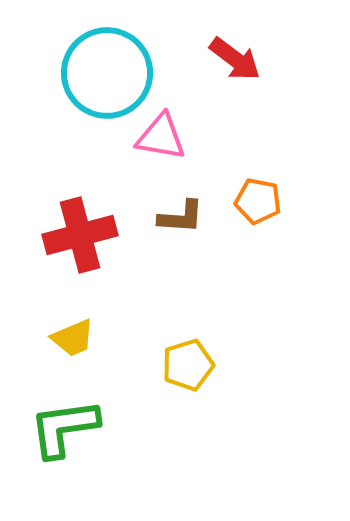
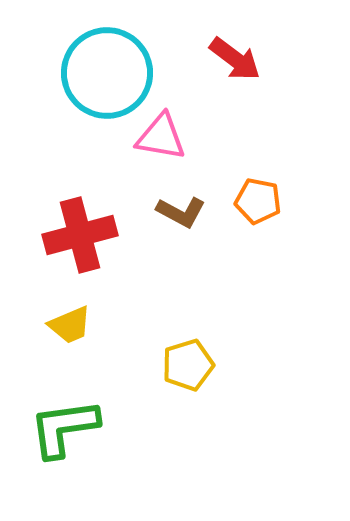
brown L-shape: moved 5 px up; rotated 24 degrees clockwise
yellow trapezoid: moved 3 px left, 13 px up
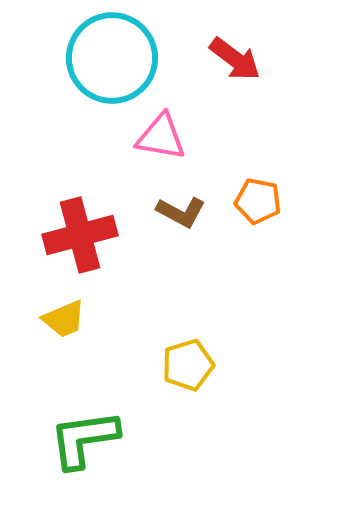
cyan circle: moved 5 px right, 15 px up
yellow trapezoid: moved 6 px left, 6 px up
green L-shape: moved 20 px right, 11 px down
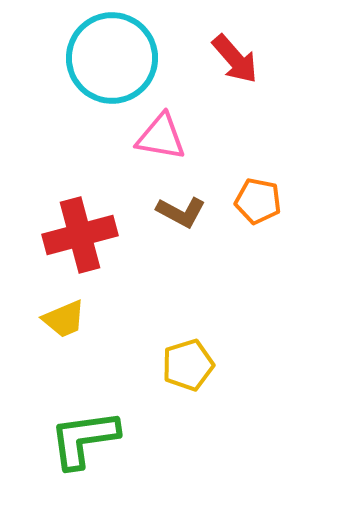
red arrow: rotated 12 degrees clockwise
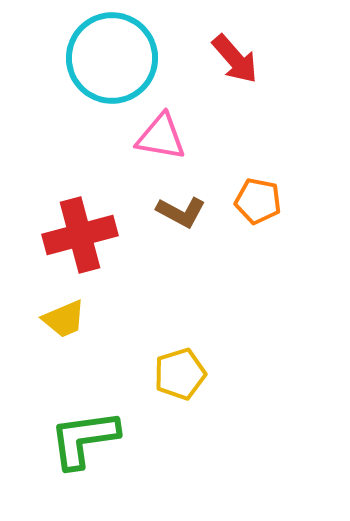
yellow pentagon: moved 8 px left, 9 px down
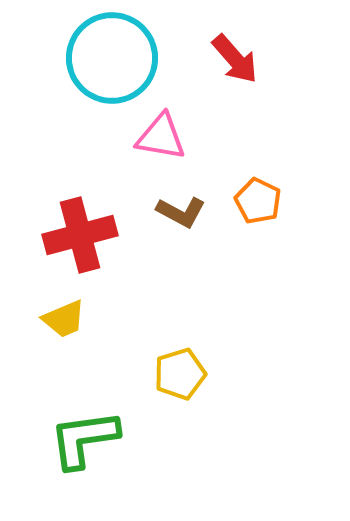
orange pentagon: rotated 15 degrees clockwise
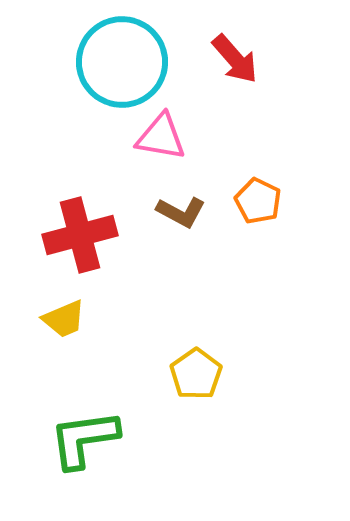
cyan circle: moved 10 px right, 4 px down
yellow pentagon: moved 16 px right; rotated 18 degrees counterclockwise
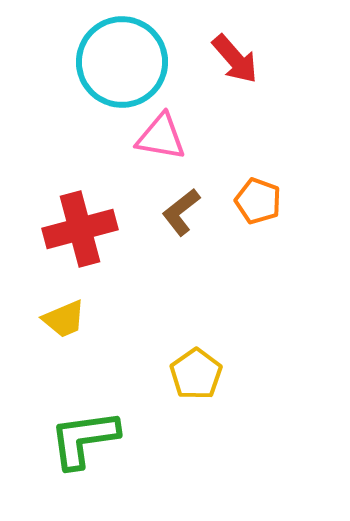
orange pentagon: rotated 6 degrees counterclockwise
brown L-shape: rotated 114 degrees clockwise
red cross: moved 6 px up
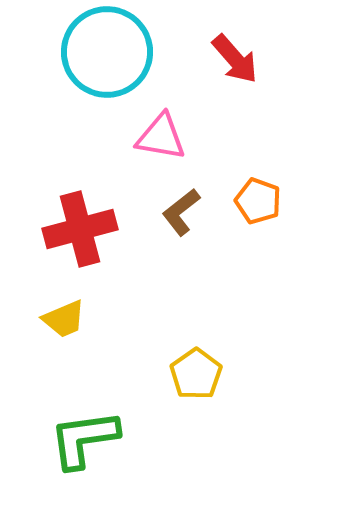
cyan circle: moved 15 px left, 10 px up
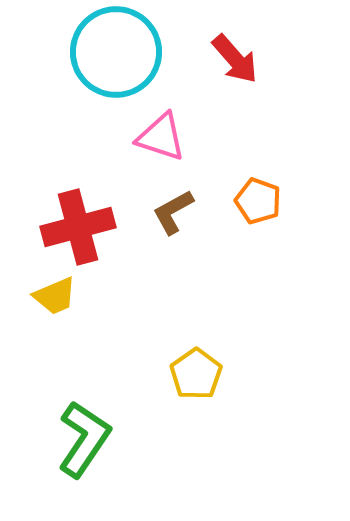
cyan circle: moved 9 px right
pink triangle: rotated 8 degrees clockwise
brown L-shape: moved 8 px left; rotated 9 degrees clockwise
red cross: moved 2 px left, 2 px up
yellow trapezoid: moved 9 px left, 23 px up
green L-shape: rotated 132 degrees clockwise
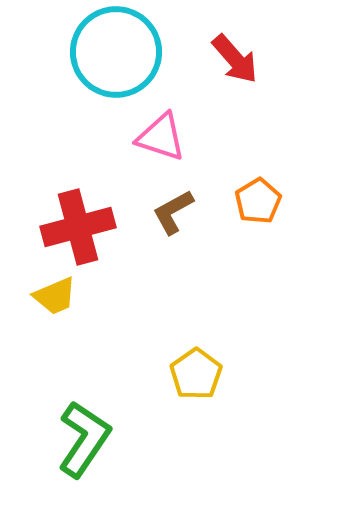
orange pentagon: rotated 21 degrees clockwise
